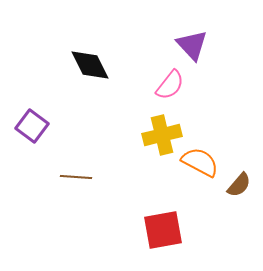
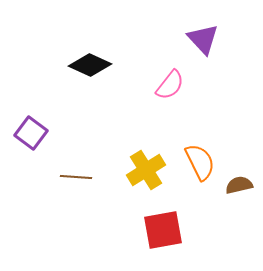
purple triangle: moved 11 px right, 6 px up
black diamond: rotated 39 degrees counterclockwise
purple square: moved 1 px left, 7 px down
yellow cross: moved 16 px left, 35 px down; rotated 18 degrees counterclockwise
orange semicircle: rotated 36 degrees clockwise
brown semicircle: rotated 144 degrees counterclockwise
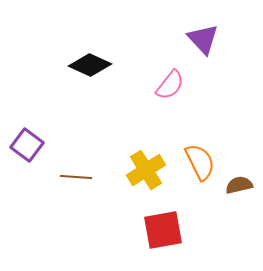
purple square: moved 4 px left, 12 px down
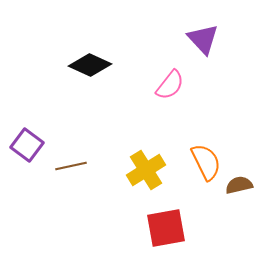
orange semicircle: moved 6 px right
brown line: moved 5 px left, 11 px up; rotated 16 degrees counterclockwise
red square: moved 3 px right, 2 px up
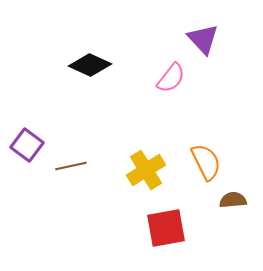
pink semicircle: moved 1 px right, 7 px up
brown semicircle: moved 6 px left, 15 px down; rotated 8 degrees clockwise
